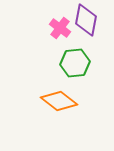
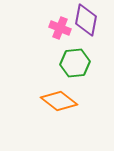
pink cross: rotated 15 degrees counterclockwise
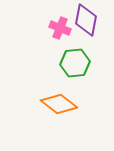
orange diamond: moved 3 px down
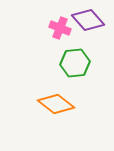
purple diamond: moved 2 px right; rotated 52 degrees counterclockwise
orange diamond: moved 3 px left
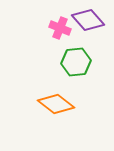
green hexagon: moved 1 px right, 1 px up
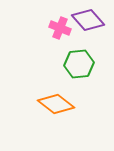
green hexagon: moved 3 px right, 2 px down
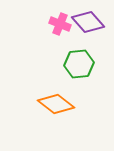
purple diamond: moved 2 px down
pink cross: moved 4 px up
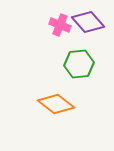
pink cross: moved 1 px down
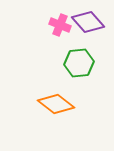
green hexagon: moved 1 px up
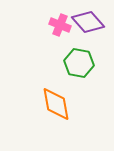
green hexagon: rotated 16 degrees clockwise
orange diamond: rotated 42 degrees clockwise
